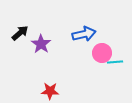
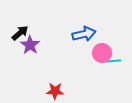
purple star: moved 11 px left, 1 px down
cyan line: moved 2 px left, 1 px up
red star: moved 5 px right
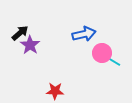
cyan line: rotated 35 degrees clockwise
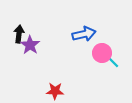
black arrow: moved 1 px left, 1 px down; rotated 42 degrees counterclockwise
cyan line: moved 1 px left; rotated 14 degrees clockwise
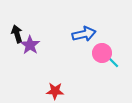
black arrow: moved 2 px left; rotated 24 degrees counterclockwise
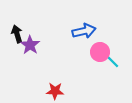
blue arrow: moved 3 px up
pink circle: moved 2 px left, 1 px up
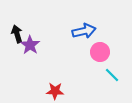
cyan line: moved 14 px down
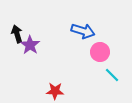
blue arrow: moved 1 px left; rotated 30 degrees clockwise
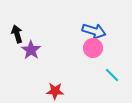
blue arrow: moved 11 px right
purple star: moved 1 px right, 5 px down
pink circle: moved 7 px left, 4 px up
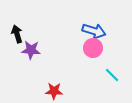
purple star: rotated 30 degrees counterclockwise
red star: moved 1 px left
